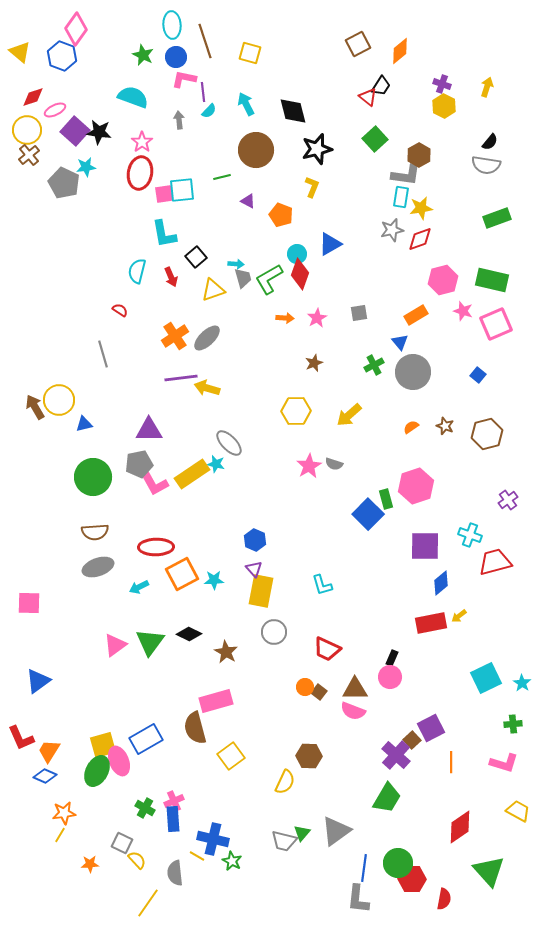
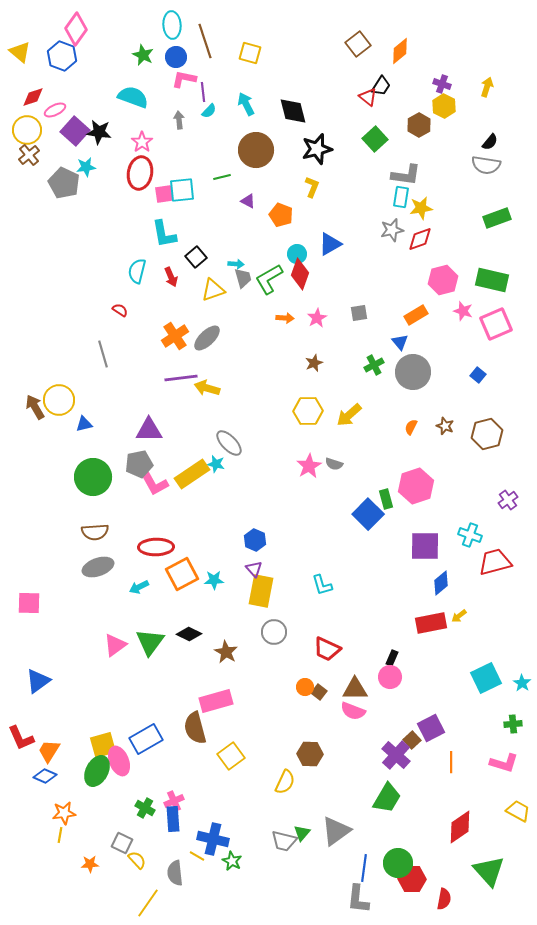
brown square at (358, 44): rotated 10 degrees counterclockwise
brown hexagon at (419, 155): moved 30 px up
yellow hexagon at (296, 411): moved 12 px right
orange semicircle at (411, 427): rotated 28 degrees counterclockwise
brown hexagon at (309, 756): moved 1 px right, 2 px up
yellow line at (60, 835): rotated 21 degrees counterclockwise
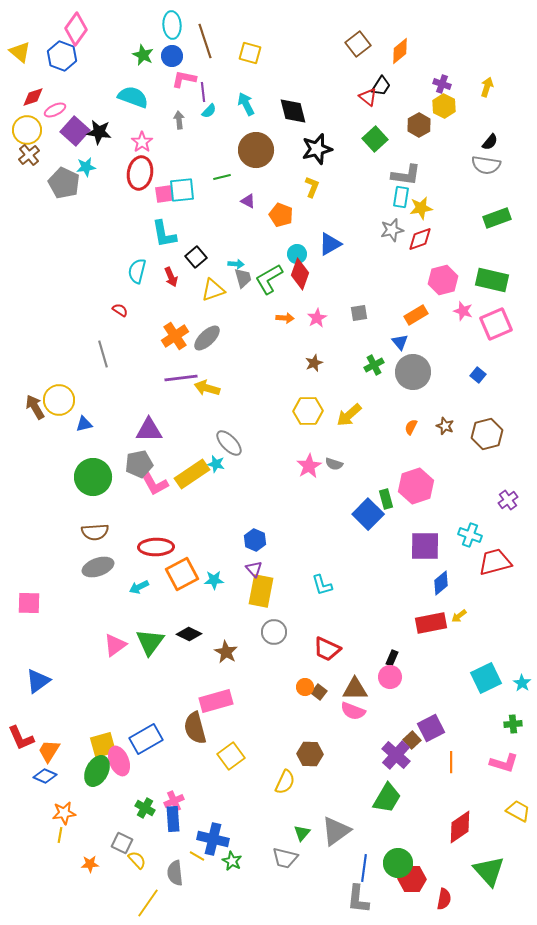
blue circle at (176, 57): moved 4 px left, 1 px up
gray trapezoid at (284, 841): moved 1 px right, 17 px down
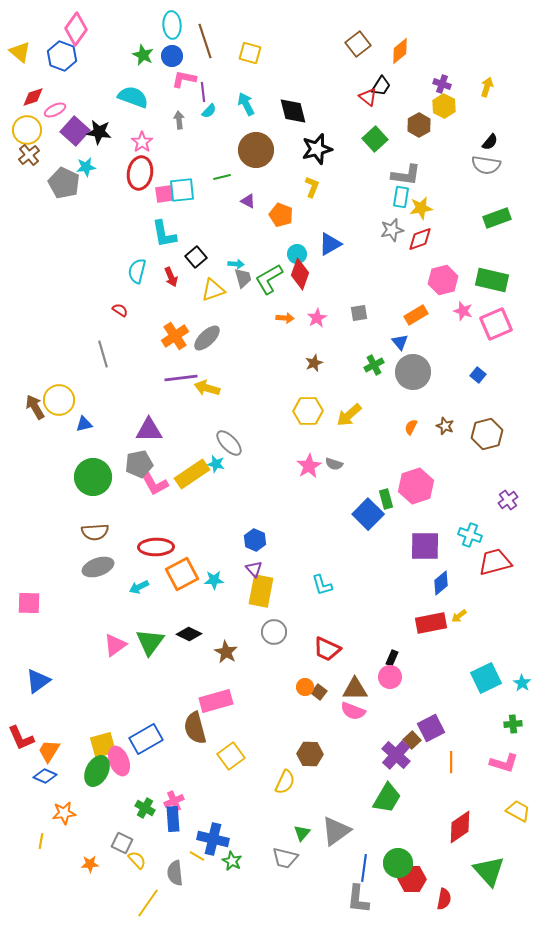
yellow line at (60, 835): moved 19 px left, 6 px down
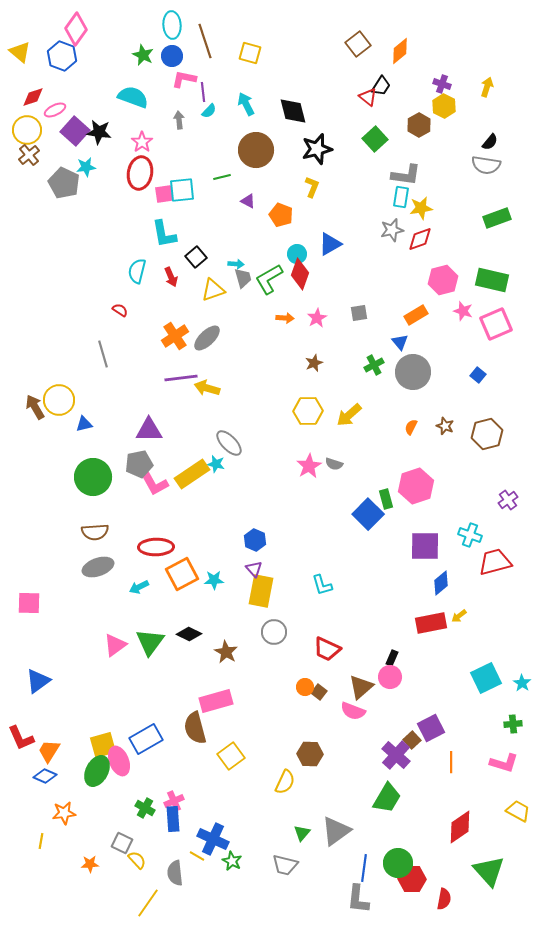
brown triangle at (355, 689): moved 6 px right, 2 px up; rotated 40 degrees counterclockwise
blue cross at (213, 839): rotated 12 degrees clockwise
gray trapezoid at (285, 858): moved 7 px down
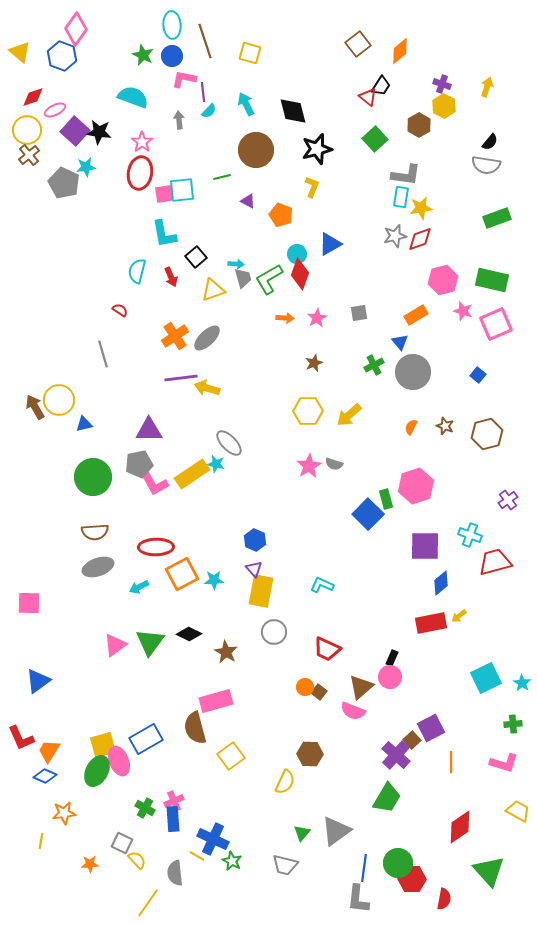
gray star at (392, 230): moved 3 px right, 6 px down
cyan L-shape at (322, 585): rotated 130 degrees clockwise
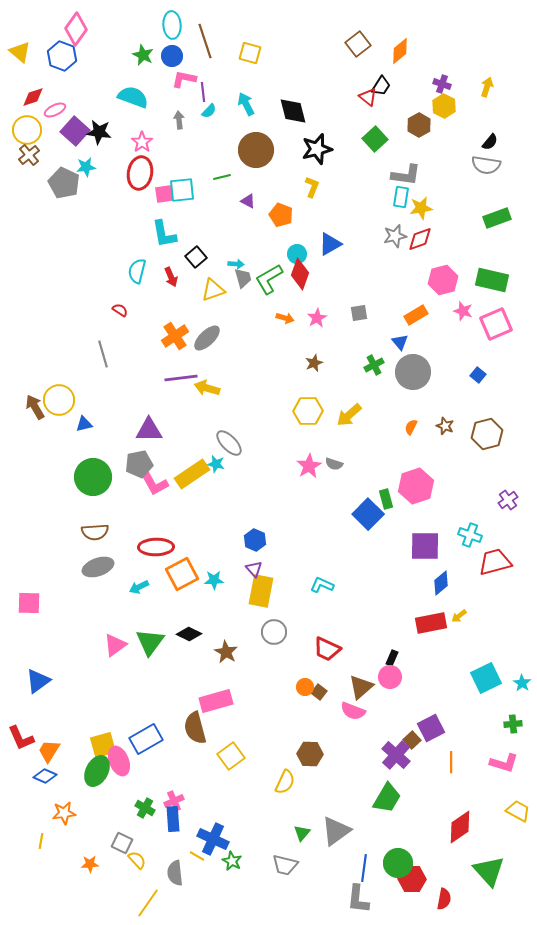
orange arrow at (285, 318): rotated 12 degrees clockwise
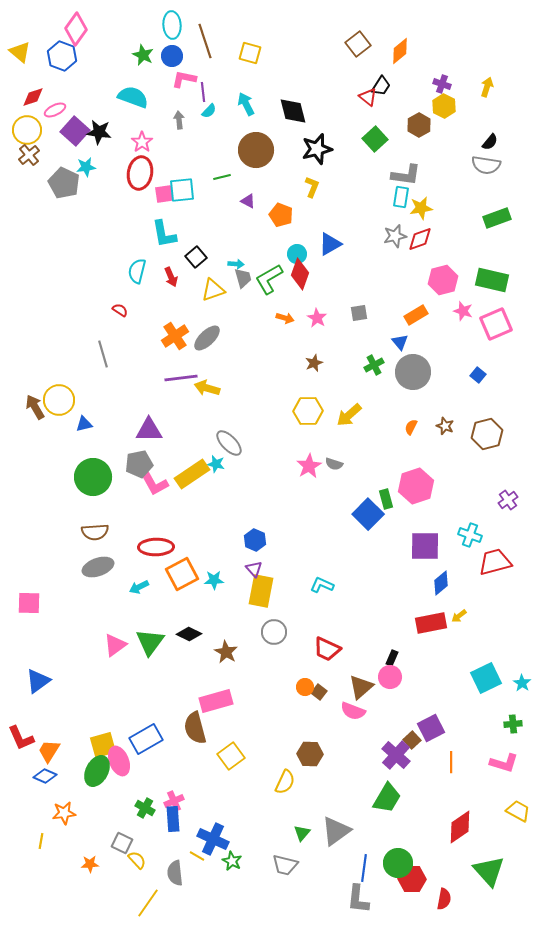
pink star at (317, 318): rotated 12 degrees counterclockwise
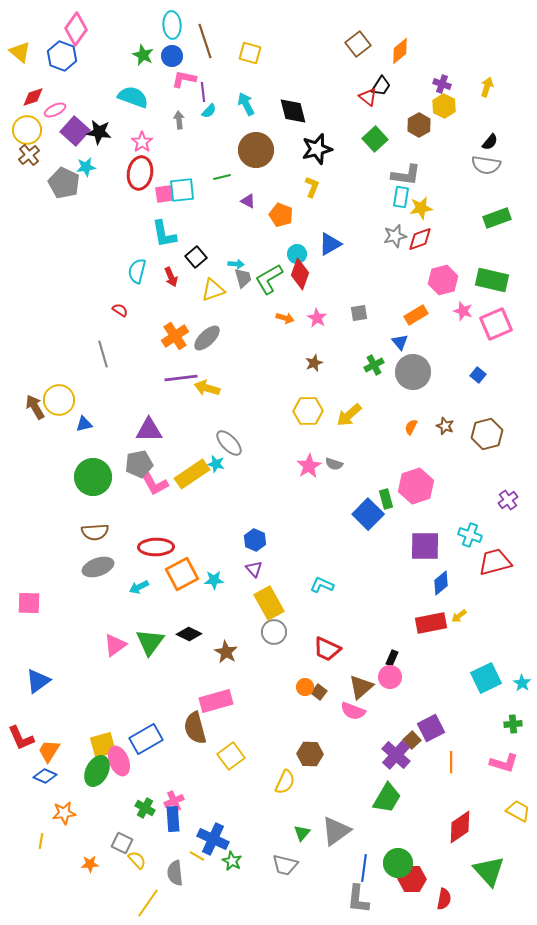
yellow rectangle at (261, 591): moved 8 px right, 12 px down; rotated 40 degrees counterclockwise
